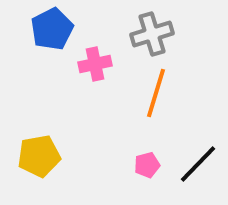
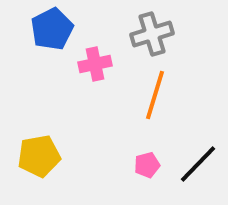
orange line: moved 1 px left, 2 px down
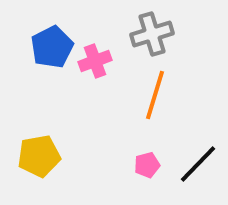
blue pentagon: moved 18 px down
pink cross: moved 3 px up; rotated 8 degrees counterclockwise
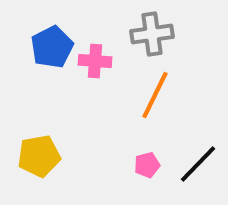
gray cross: rotated 9 degrees clockwise
pink cross: rotated 24 degrees clockwise
orange line: rotated 9 degrees clockwise
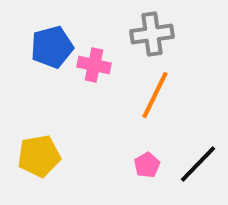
blue pentagon: rotated 12 degrees clockwise
pink cross: moved 1 px left, 4 px down; rotated 8 degrees clockwise
pink pentagon: rotated 15 degrees counterclockwise
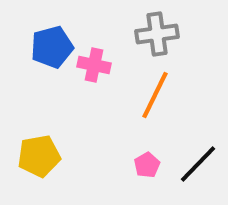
gray cross: moved 5 px right
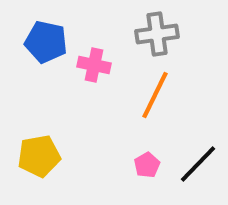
blue pentagon: moved 6 px left, 5 px up; rotated 27 degrees clockwise
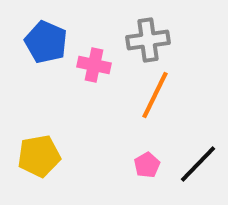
gray cross: moved 9 px left, 6 px down
blue pentagon: rotated 12 degrees clockwise
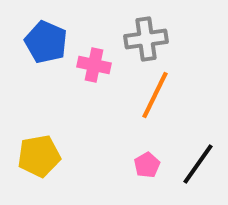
gray cross: moved 2 px left, 1 px up
black line: rotated 9 degrees counterclockwise
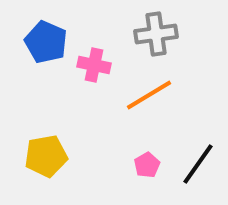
gray cross: moved 10 px right, 5 px up
orange line: moved 6 px left; rotated 33 degrees clockwise
yellow pentagon: moved 7 px right
